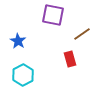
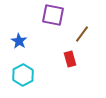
brown line: rotated 18 degrees counterclockwise
blue star: moved 1 px right
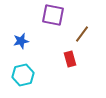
blue star: moved 2 px right; rotated 28 degrees clockwise
cyan hexagon: rotated 15 degrees clockwise
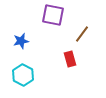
cyan hexagon: rotated 20 degrees counterclockwise
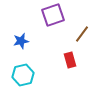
purple square: rotated 30 degrees counterclockwise
red rectangle: moved 1 px down
cyan hexagon: rotated 20 degrees clockwise
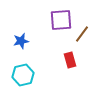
purple square: moved 8 px right, 5 px down; rotated 15 degrees clockwise
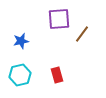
purple square: moved 2 px left, 1 px up
red rectangle: moved 13 px left, 15 px down
cyan hexagon: moved 3 px left
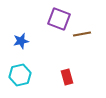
purple square: rotated 25 degrees clockwise
brown line: rotated 42 degrees clockwise
red rectangle: moved 10 px right, 2 px down
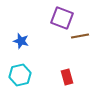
purple square: moved 3 px right, 1 px up
brown line: moved 2 px left, 2 px down
blue star: rotated 28 degrees clockwise
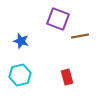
purple square: moved 4 px left, 1 px down
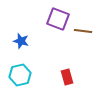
brown line: moved 3 px right, 5 px up; rotated 18 degrees clockwise
